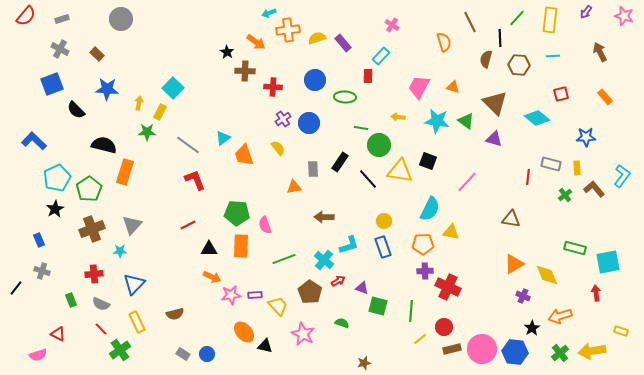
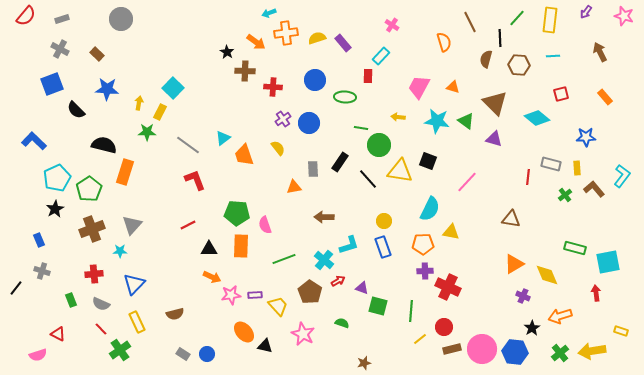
orange cross at (288, 30): moved 2 px left, 3 px down
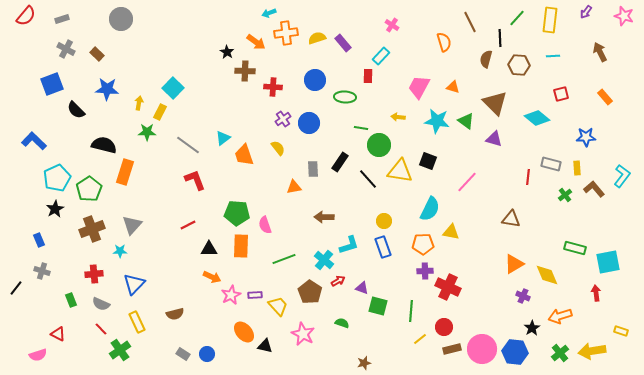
gray cross at (60, 49): moved 6 px right
pink star at (231, 295): rotated 18 degrees counterclockwise
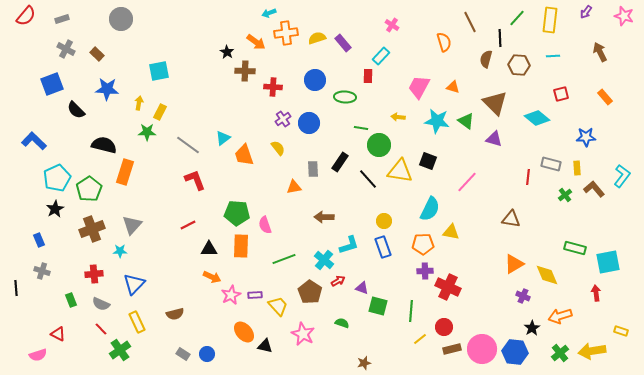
cyan square at (173, 88): moved 14 px left, 17 px up; rotated 35 degrees clockwise
black line at (16, 288): rotated 42 degrees counterclockwise
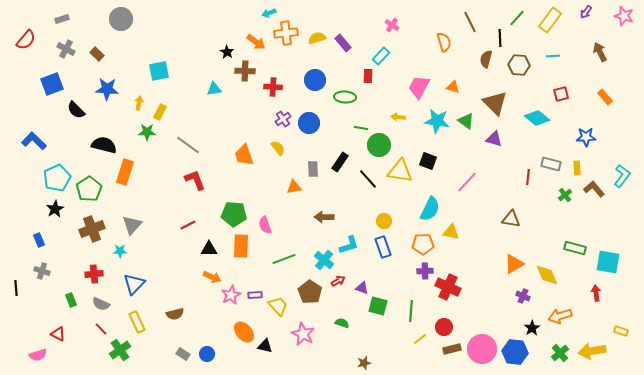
red semicircle at (26, 16): moved 24 px down
yellow rectangle at (550, 20): rotated 30 degrees clockwise
cyan triangle at (223, 138): moved 9 px left, 49 px up; rotated 28 degrees clockwise
green pentagon at (237, 213): moved 3 px left, 1 px down
cyan square at (608, 262): rotated 20 degrees clockwise
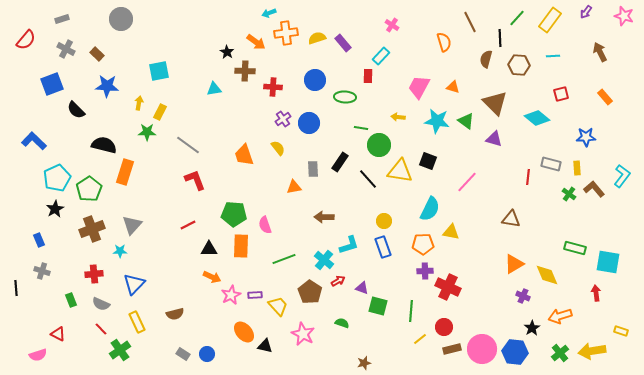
blue star at (107, 89): moved 3 px up
green cross at (565, 195): moved 4 px right, 1 px up; rotated 16 degrees counterclockwise
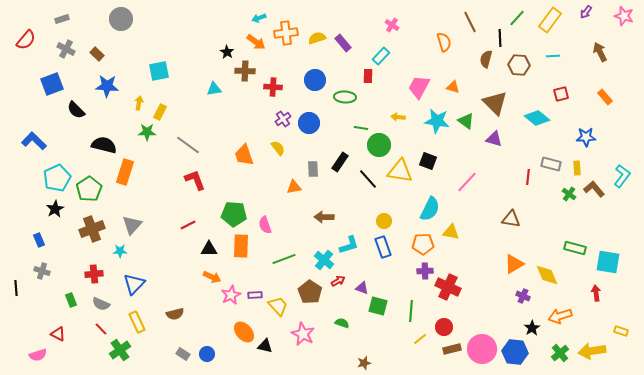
cyan arrow at (269, 13): moved 10 px left, 5 px down
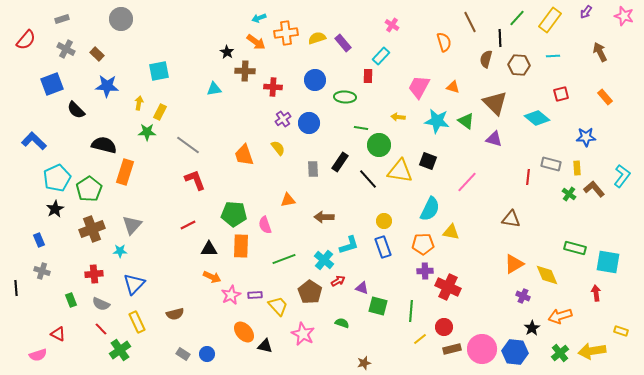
orange triangle at (294, 187): moved 6 px left, 13 px down
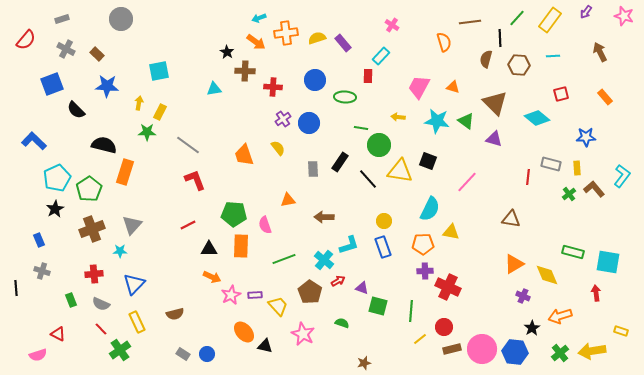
brown line at (470, 22): rotated 70 degrees counterclockwise
green cross at (569, 194): rotated 16 degrees clockwise
green rectangle at (575, 248): moved 2 px left, 4 px down
